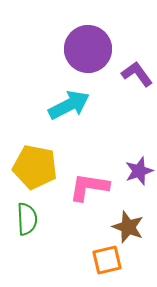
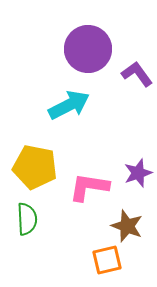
purple star: moved 1 px left, 2 px down
brown star: moved 1 px left, 1 px up
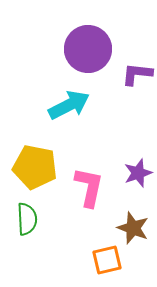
purple L-shape: rotated 48 degrees counterclockwise
pink L-shape: rotated 93 degrees clockwise
brown star: moved 6 px right, 2 px down
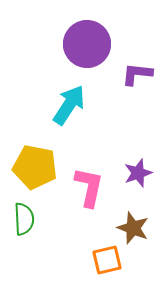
purple circle: moved 1 px left, 5 px up
cyan arrow: rotated 30 degrees counterclockwise
green semicircle: moved 3 px left
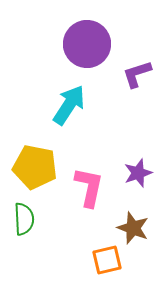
purple L-shape: rotated 24 degrees counterclockwise
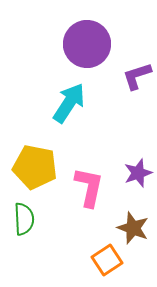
purple L-shape: moved 2 px down
cyan arrow: moved 2 px up
orange square: rotated 20 degrees counterclockwise
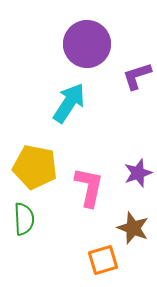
orange square: moved 4 px left; rotated 16 degrees clockwise
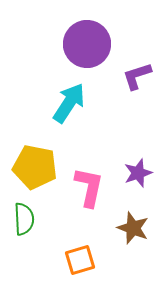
orange square: moved 23 px left
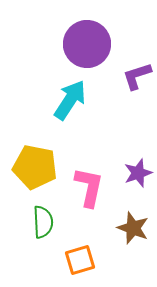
cyan arrow: moved 1 px right, 3 px up
green semicircle: moved 19 px right, 3 px down
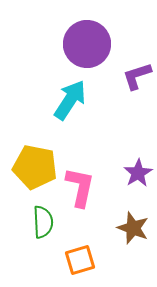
purple star: rotated 12 degrees counterclockwise
pink L-shape: moved 9 px left
